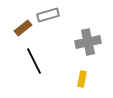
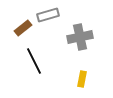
gray cross: moved 8 px left, 5 px up
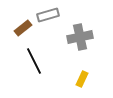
yellow rectangle: rotated 14 degrees clockwise
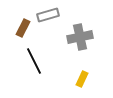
brown rectangle: rotated 24 degrees counterclockwise
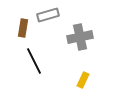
brown rectangle: rotated 18 degrees counterclockwise
yellow rectangle: moved 1 px right, 1 px down
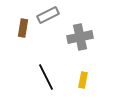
gray rectangle: rotated 10 degrees counterclockwise
black line: moved 12 px right, 16 px down
yellow rectangle: rotated 14 degrees counterclockwise
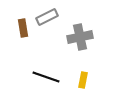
gray rectangle: moved 1 px left, 2 px down
brown rectangle: rotated 18 degrees counterclockwise
black line: rotated 44 degrees counterclockwise
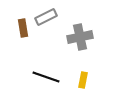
gray rectangle: moved 1 px left
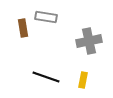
gray rectangle: rotated 35 degrees clockwise
gray cross: moved 9 px right, 4 px down
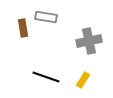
yellow rectangle: rotated 21 degrees clockwise
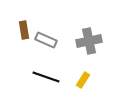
gray rectangle: moved 23 px down; rotated 15 degrees clockwise
brown rectangle: moved 1 px right, 2 px down
